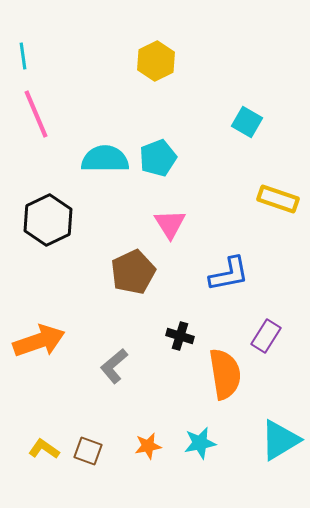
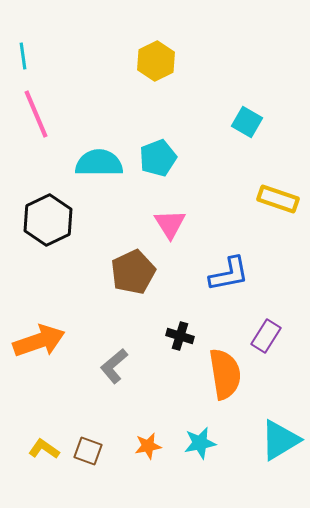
cyan semicircle: moved 6 px left, 4 px down
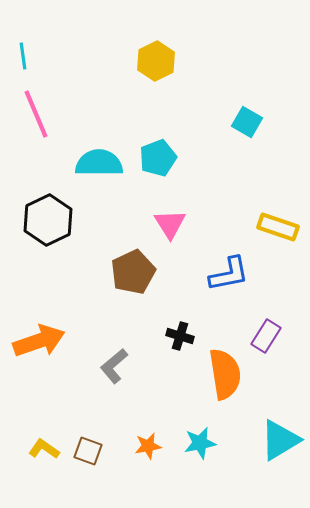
yellow rectangle: moved 28 px down
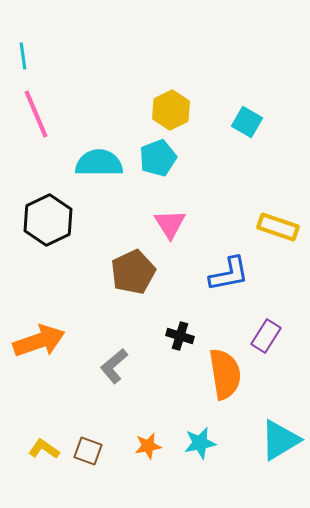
yellow hexagon: moved 15 px right, 49 px down
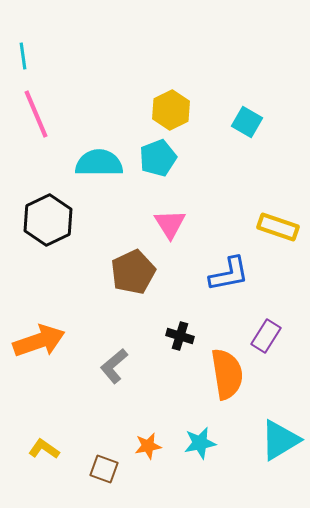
orange semicircle: moved 2 px right
brown square: moved 16 px right, 18 px down
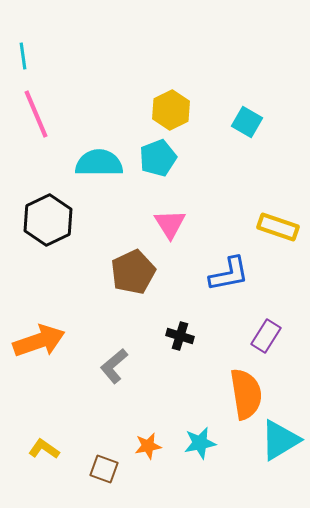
orange semicircle: moved 19 px right, 20 px down
